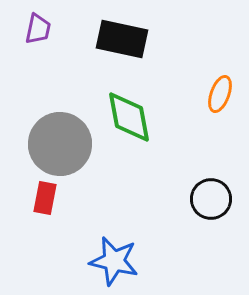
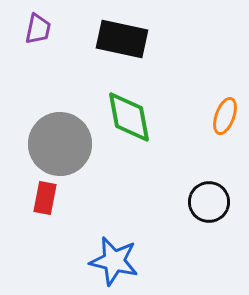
orange ellipse: moved 5 px right, 22 px down
black circle: moved 2 px left, 3 px down
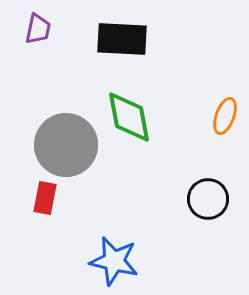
black rectangle: rotated 9 degrees counterclockwise
gray circle: moved 6 px right, 1 px down
black circle: moved 1 px left, 3 px up
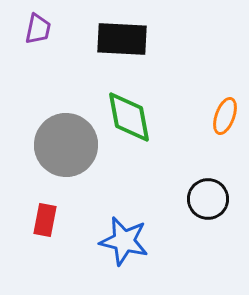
red rectangle: moved 22 px down
blue star: moved 10 px right, 20 px up
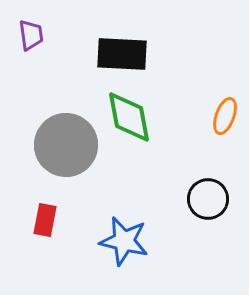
purple trapezoid: moved 7 px left, 6 px down; rotated 20 degrees counterclockwise
black rectangle: moved 15 px down
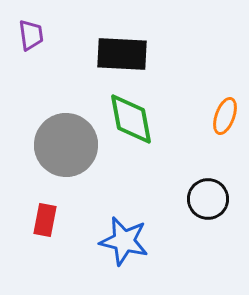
green diamond: moved 2 px right, 2 px down
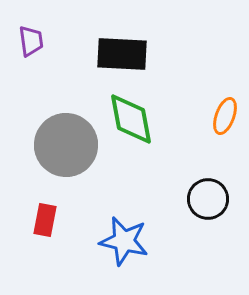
purple trapezoid: moved 6 px down
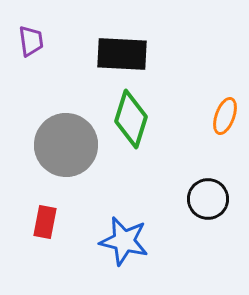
green diamond: rotated 28 degrees clockwise
red rectangle: moved 2 px down
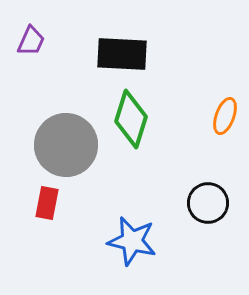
purple trapezoid: rotated 32 degrees clockwise
black circle: moved 4 px down
red rectangle: moved 2 px right, 19 px up
blue star: moved 8 px right
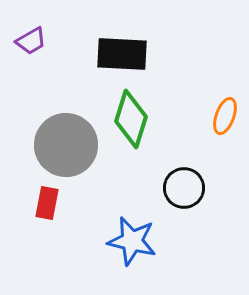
purple trapezoid: rotated 36 degrees clockwise
black circle: moved 24 px left, 15 px up
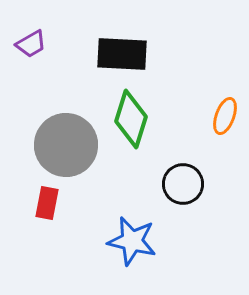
purple trapezoid: moved 3 px down
black circle: moved 1 px left, 4 px up
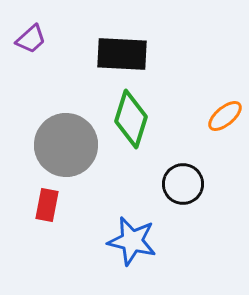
purple trapezoid: moved 5 px up; rotated 12 degrees counterclockwise
orange ellipse: rotated 30 degrees clockwise
red rectangle: moved 2 px down
